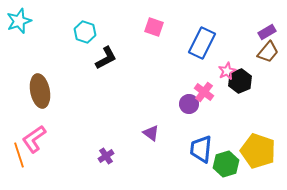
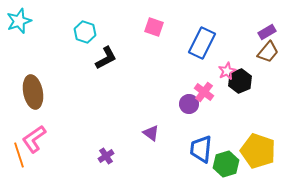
brown ellipse: moved 7 px left, 1 px down
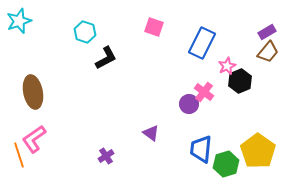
pink star: moved 5 px up
yellow pentagon: rotated 16 degrees clockwise
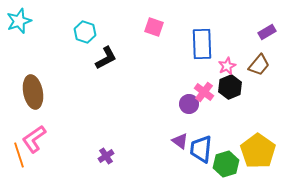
blue rectangle: moved 1 px down; rotated 28 degrees counterclockwise
brown trapezoid: moved 9 px left, 13 px down
black hexagon: moved 10 px left, 6 px down
purple triangle: moved 29 px right, 8 px down
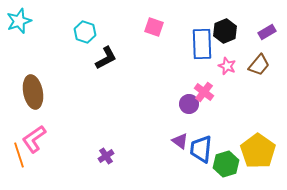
pink star: rotated 24 degrees counterclockwise
black hexagon: moved 5 px left, 56 px up
